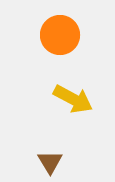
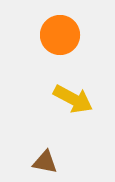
brown triangle: moved 5 px left; rotated 48 degrees counterclockwise
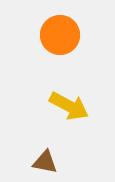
yellow arrow: moved 4 px left, 7 px down
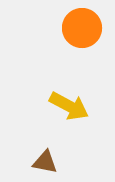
orange circle: moved 22 px right, 7 px up
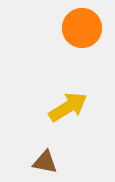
yellow arrow: moved 1 px left, 1 px down; rotated 60 degrees counterclockwise
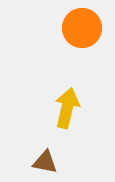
yellow arrow: moved 1 px left, 1 px down; rotated 45 degrees counterclockwise
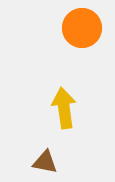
yellow arrow: moved 3 px left; rotated 21 degrees counterclockwise
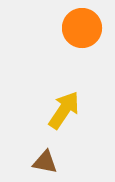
yellow arrow: moved 2 px down; rotated 42 degrees clockwise
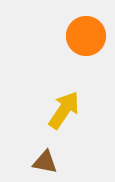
orange circle: moved 4 px right, 8 px down
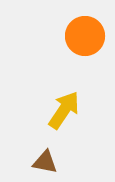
orange circle: moved 1 px left
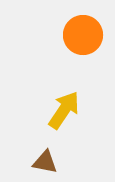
orange circle: moved 2 px left, 1 px up
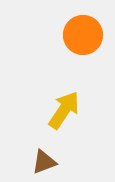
brown triangle: moved 1 px left; rotated 32 degrees counterclockwise
